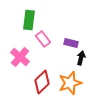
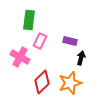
pink rectangle: moved 3 px left, 2 px down; rotated 63 degrees clockwise
purple rectangle: moved 1 px left, 2 px up
pink cross: rotated 12 degrees counterclockwise
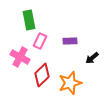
green rectangle: rotated 18 degrees counterclockwise
purple rectangle: rotated 16 degrees counterclockwise
black arrow: moved 11 px right; rotated 144 degrees counterclockwise
red diamond: moved 7 px up
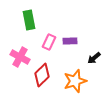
pink rectangle: moved 9 px right, 1 px down
black arrow: moved 2 px right
orange star: moved 5 px right, 2 px up
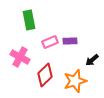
pink rectangle: moved 1 px right; rotated 42 degrees clockwise
black arrow: moved 2 px left, 2 px down
red diamond: moved 3 px right
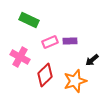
green rectangle: rotated 54 degrees counterclockwise
